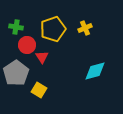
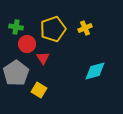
red circle: moved 1 px up
red triangle: moved 1 px right, 1 px down
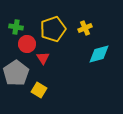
cyan diamond: moved 4 px right, 17 px up
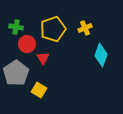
cyan diamond: moved 2 px right, 1 px down; rotated 55 degrees counterclockwise
